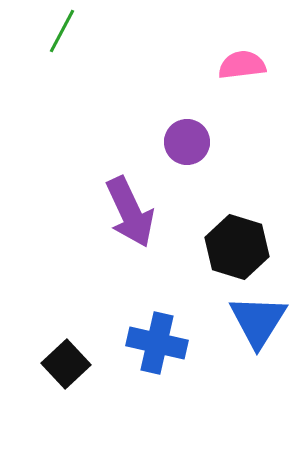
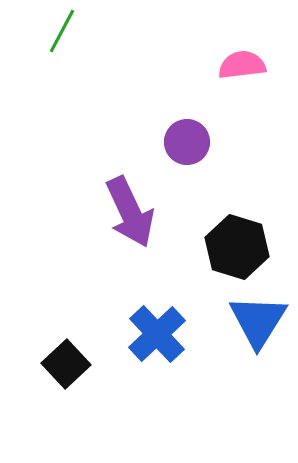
blue cross: moved 9 px up; rotated 34 degrees clockwise
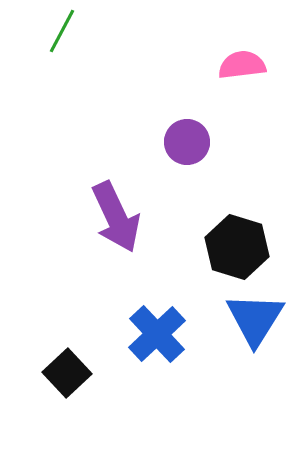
purple arrow: moved 14 px left, 5 px down
blue triangle: moved 3 px left, 2 px up
black square: moved 1 px right, 9 px down
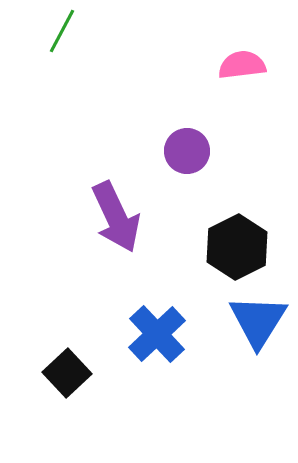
purple circle: moved 9 px down
black hexagon: rotated 16 degrees clockwise
blue triangle: moved 3 px right, 2 px down
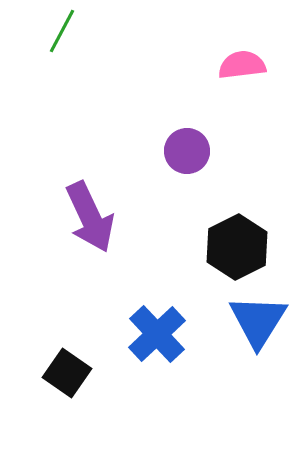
purple arrow: moved 26 px left
black square: rotated 12 degrees counterclockwise
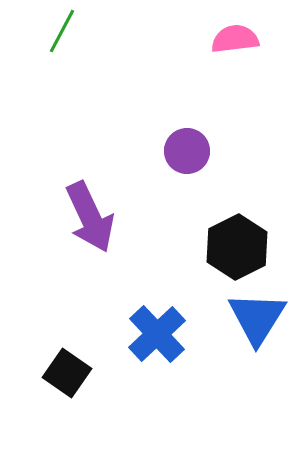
pink semicircle: moved 7 px left, 26 px up
blue triangle: moved 1 px left, 3 px up
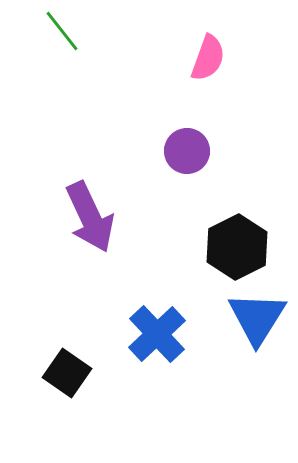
green line: rotated 66 degrees counterclockwise
pink semicircle: moved 27 px left, 19 px down; rotated 117 degrees clockwise
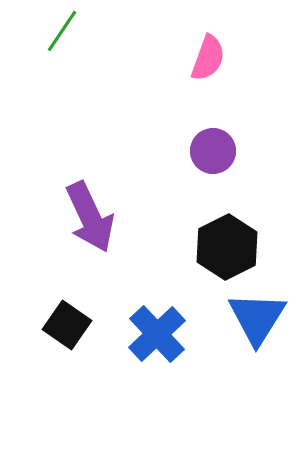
green line: rotated 72 degrees clockwise
purple circle: moved 26 px right
black hexagon: moved 10 px left
black square: moved 48 px up
